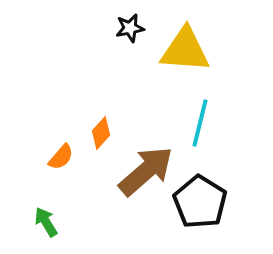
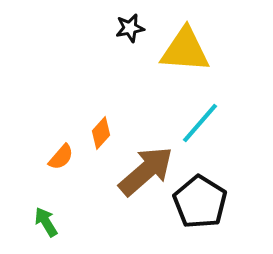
cyan line: rotated 27 degrees clockwise
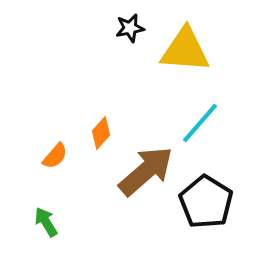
orange semicircle: moved 6 px left, 1 px up
black pentagon: moved 6 px right
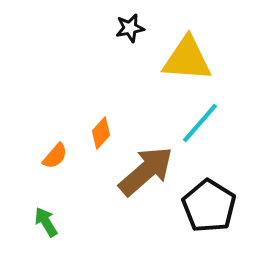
yellow triangle: moved 2 px right, 9 px down
black pentagon: moved 3 px right, 4 px down
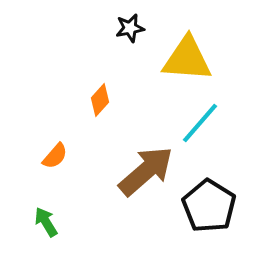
orange diamond: moved 1 px left, 33 px up
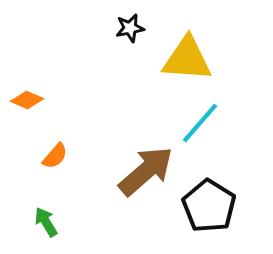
orange diamond: moved 73 px left; rotated 72 degrees clockwise
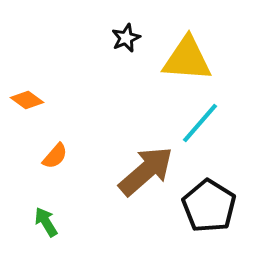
black star: moved 4 px left, 10 px down; rotated 12 degrees counterclockwise
orange diamond: rotated 12 degrees clockwise
